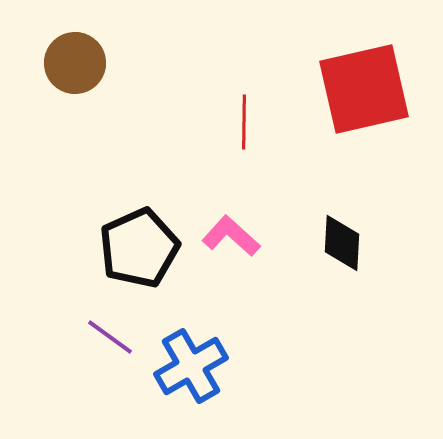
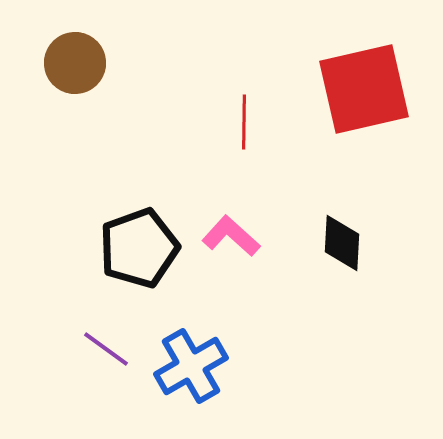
black pentagon: rotated 4 degrees clockwise
purple line: moved 4 px left, 12 px down
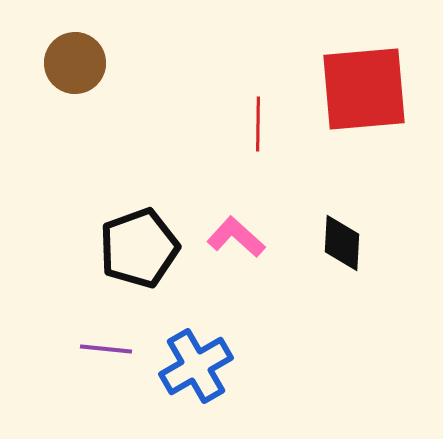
red square: rotated 8 degrees clockwise
red line: moved 14 px right, 2 px down
pink L-shape: moved 5 px right, 1 px down
purple line: rotated 30 degrees counterclockwise
blue cross: moved 5 px right
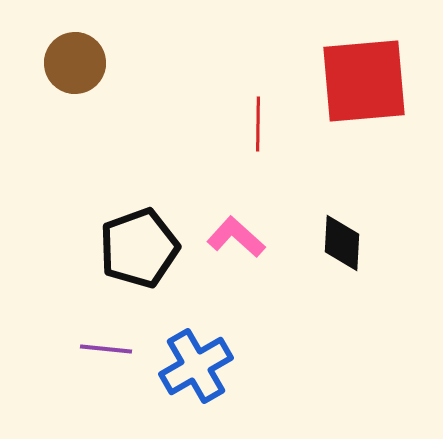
red square: moved 8 px up
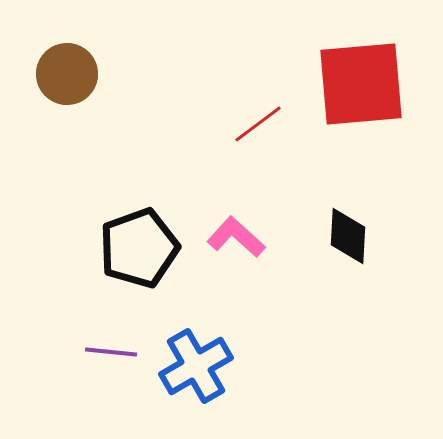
brown circle: moved 8 px left, 11 px down
red square: moved 3 px left, 3 px down
red line: rotated 52 degrees clockwise
black diamond: moved 6 px right, 7 px up
purple line: moved 5 px right, 3 px down
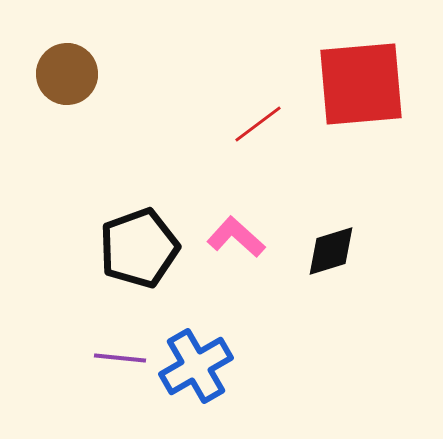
black diamond: moved 17 px left, 15 px down; rotated 70 degrees clockwise
purple line: moved 9 px right, 6 px down
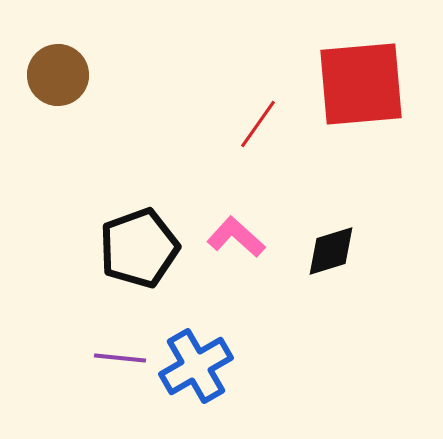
brown circle: moved 9 px left, 1 px down
red line: rotated 18 degrees counterclockwise
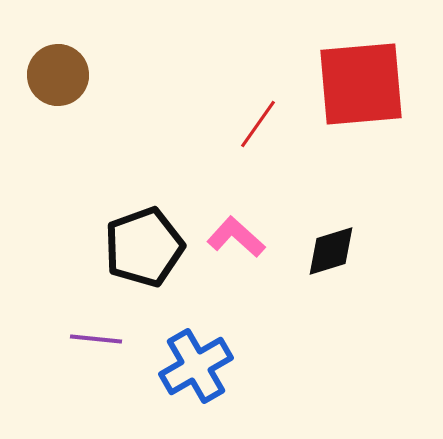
black pentagon: moved 5 px right, 1 px up
purple line: moved 24 px left, 19 px up
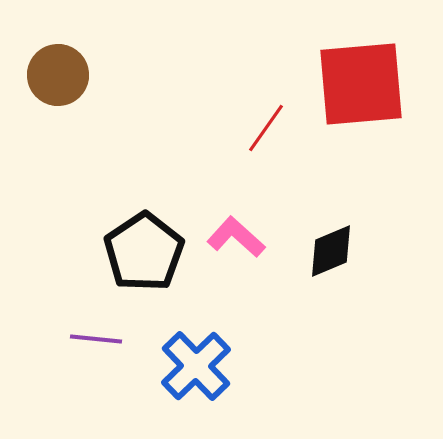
red line: moved 8 px right, 4 px down
black pentagon: moved 5 px down; rotated 14 degrees counterclockwise
black diamond: rotated 6 degrees counterclockwise
blue cross: rotated 14 degrees counterclockwise
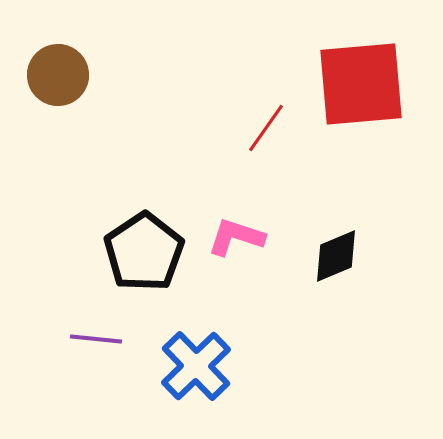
pink L-shape: rotated 24 degrees counterclockwise
black diamond: moved 5 px right, 5 px down
